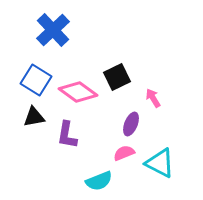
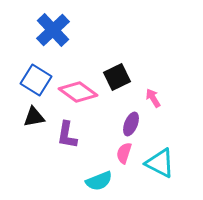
pink semicircle: rotated 50 degrees counterclockwise
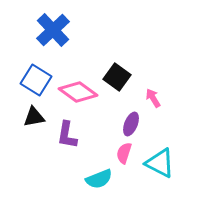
black square: rotated 28 degrees counterclockwise
cyan semicircle: moved 2 px up
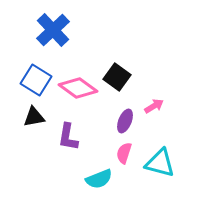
pink diamond: moved 4 px up
pink arrow: moved 1 px right, 8 px down; rotated 90 degrees clockwise
purple ellipse: moved 6 px left, 3 px up
purple L-shape: moved 1 px right, 2 px down
cyan triangle: rotated 12 degrees counterclockwise
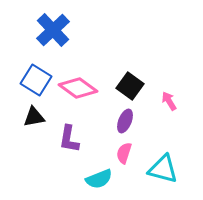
black square: moved 13 px right, 9 px down
pink arrow: moved 15 px right, 5 px up; rotated 90 degrees counterclockwise
purple L-shape: moved 1 px right, 2 px down
cyan triangle: moved 3 px right, 6 px down
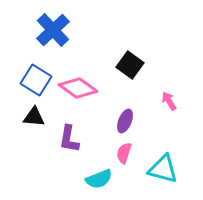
black square: moved 21 px up
black triangle: rotated 15 degrees clockwise
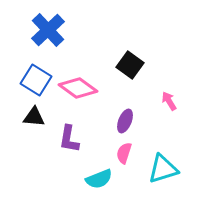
blue cross: moved 5 px left
cyan triangle: rotated 32 degrees counterclockwise
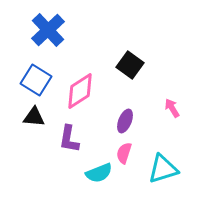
pink diamond: moved 2 px right, 3 px down; rotated 69 degrees counterclockwise
pink arrow: moved 3 px right, 7 px down
cyan semicircle: moved 6 px up
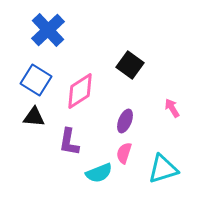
purple L-shape: moved 3 px down
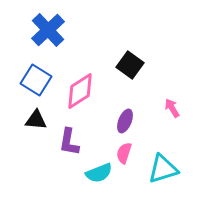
black triangle: moved 2 px right, 3 px down
